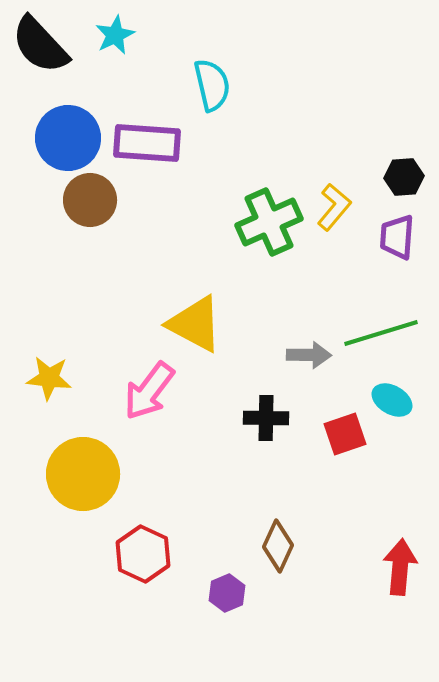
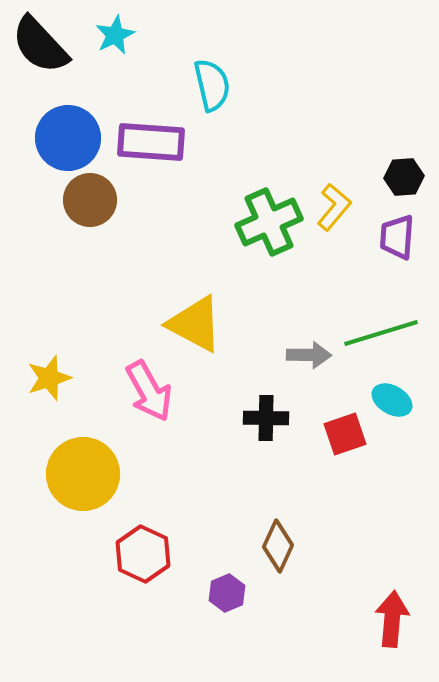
purple rectangle: moved 4 px right, 1 px up
yellow star: rotated 24 degrees counterclockwise
pink arrow: rotated 66 degrees counterclockwise
red arrow: moved 8 px left, 52 px down
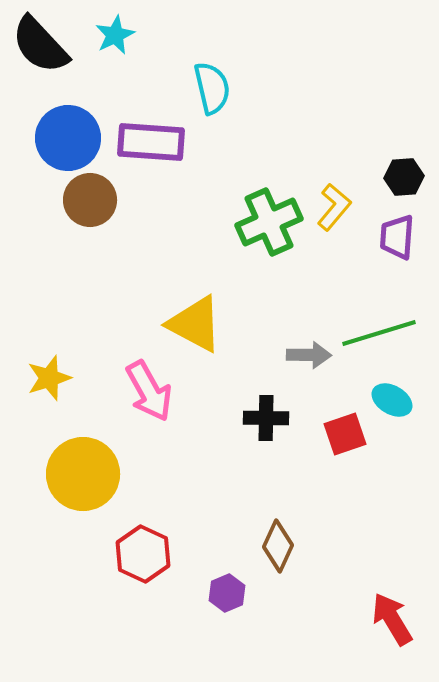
cyan semicircle: moved 3 px down
green line: moved 2 px left
red arrow: rotated 36 degrees counterclockwise
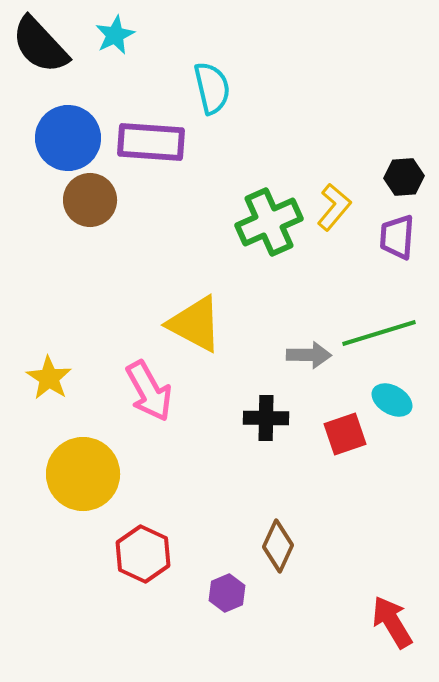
yellow star: rotated 21 degrees counterclockwise
red arrow: moved 3 px down
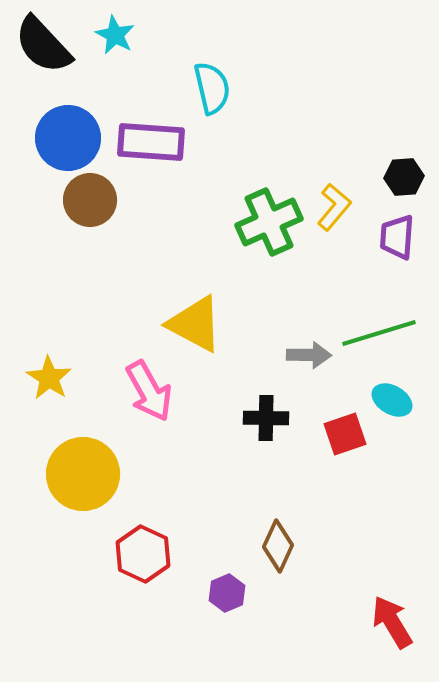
cyan star: rotated 18 degrees counterclockwise
black semicircle: moved 3 px right
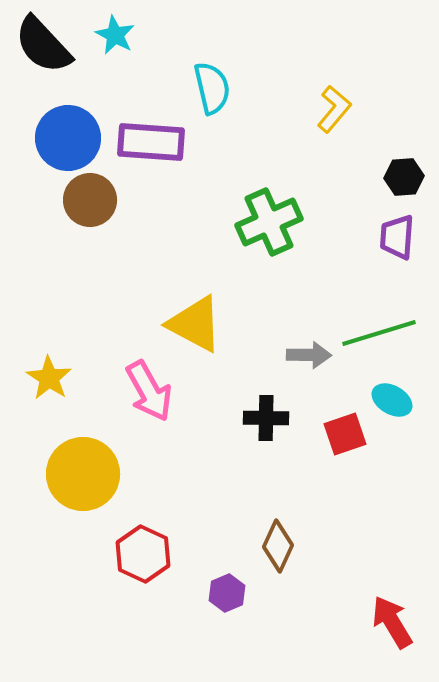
yellow L-shape: moved 98 px up
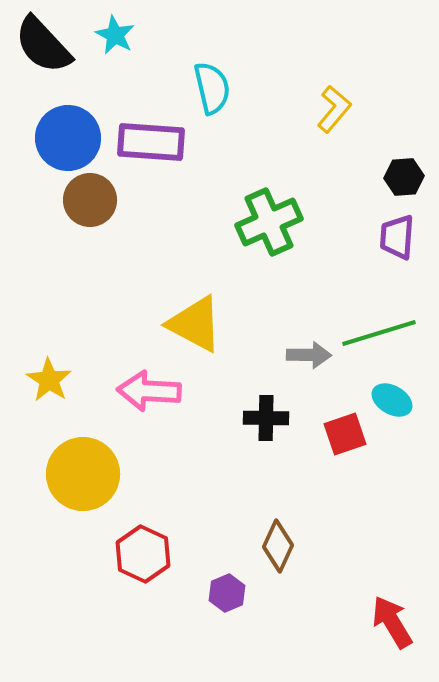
yellow star: moved 2 px down
pink arrow: rotated 122 degrees clockwise
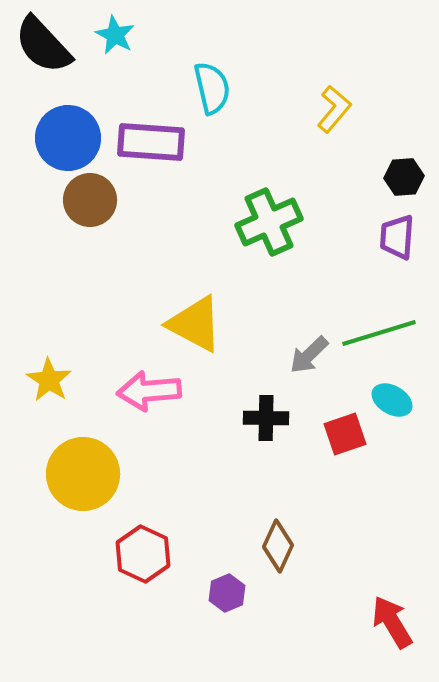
gray arrow: rotated 135 degrees clockwise
pink arrow: rotated 8 degrees counterclockwise
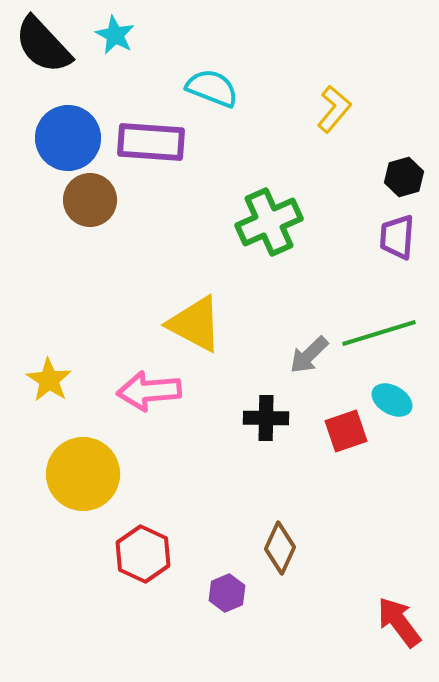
cyan semicircle: rotated 56 degrees counterclockwise
black hexagon: rotated 12 degrees counterclockwise
red square: moved 1 px right, 3 px up
brown diamond: moved 2 px right, 2 px down
red arrow: moved 7 px right; rotated 6 degrees counterclockwise
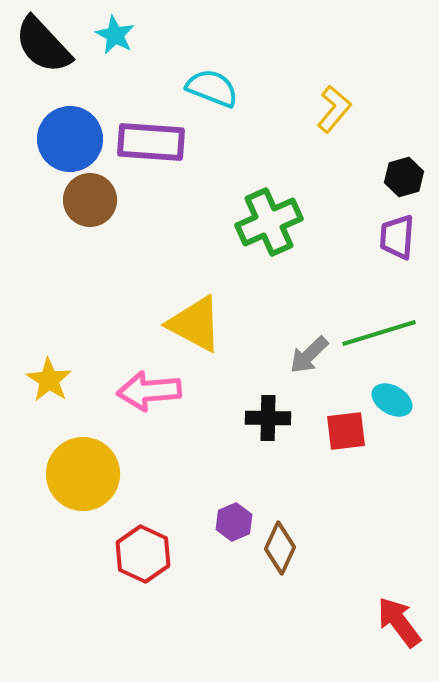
blue circle: moved 2 px right, 1 px down
black cross: moved 2 px right
red square: rotated 12 degrees clockwise
purple hexagon: moved 7 px right, 71 px up
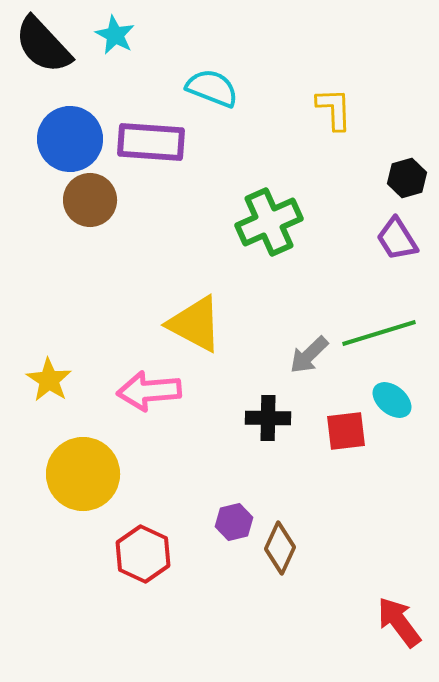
yellow L-shape: rotated 42 degrees counterclockwise
black hexagon: moved 3 px right, 1 px down
purple trapezoid: moved 2 px down; rotated 36 degrees counterclockwise
cyan ellipse: rotated 9 degrees clockwise
purple hexagon: rotated 9 degrees clockwise
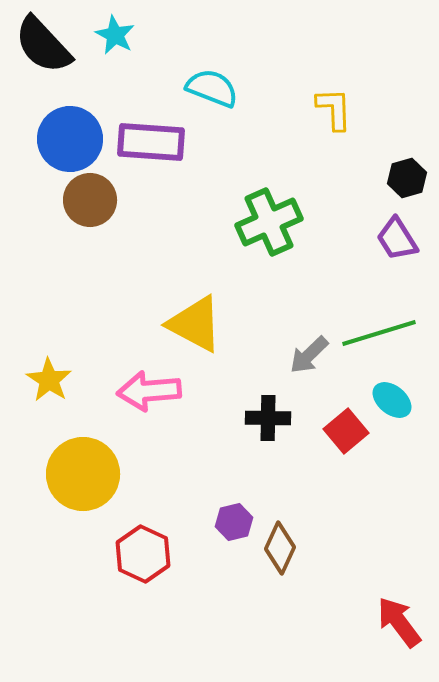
red square: rotated 33 degrees counterclockwise
